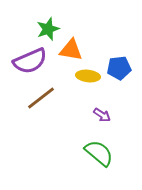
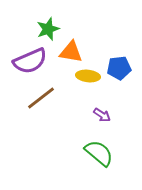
orange triangle: moved 2 px down
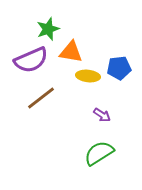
purple semicircle: moved 1 px right, 1 px up
green semicircle: rotated 72 degrees counterclockwise
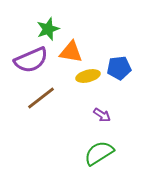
yellow ellipse: rotated 20 degrees counterclockwise
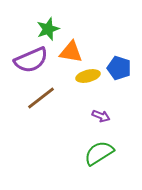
blue pentagon: rotated 25 degrees clockwise
purple arrow: moved 1 px left, 1 px down; rotated 12 degrees counterclockwise
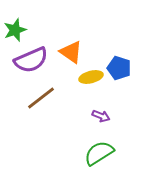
green star: moved 33 px left, 1 px down
orange triangle: rotated 25 degrees clockwise
yellow ellipse: moved 3 px right, 1 px down
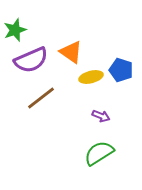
blue pentagon: moved 2 px right, 2 px down
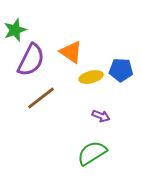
purple semicircle: rotated 40 degrees counterclockwise
blue pentagon: rotated 15 degrees counterclockwise
green semicircle: moved 7 px left
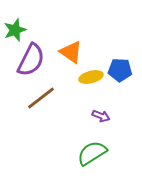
blue pentagon: moved 1 px left
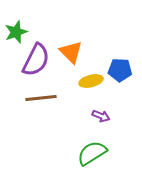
green star: moved 1 px right, 2 px down
orange triangle: rotated 10 degrees clockwise
purple semicircle: moved 5 px right
yellow ellipse: moved 4 px down
brown line: rotated 32 degrees clockwise
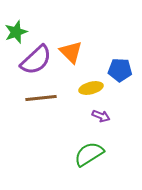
purple semicircle: rotated 20 degrees clockwise
yellow ellipse: moved 7 px down
green semicircle: moved 3 px left, 1 px down
